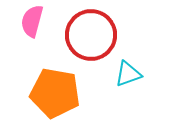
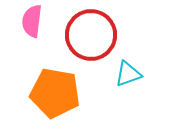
pink semicircle: rotated 8 degrees counterclockwise
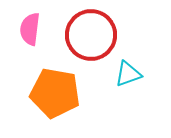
pink semicircle: moved 2 px left, 8 px down
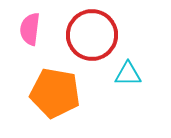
red circle: moved 1 px right
cyan triangle: rotated 20 degrees clockwise
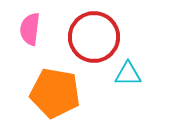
red circle: moved 2 px right, 2 px down
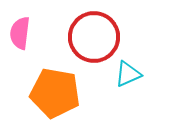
pink semicircle: moved 10 px left, 4 px down
cyan triangle: rotated 24 degrees counterclockwise
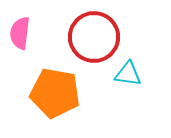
cyan triangle: rotated 32 degrees clockwise
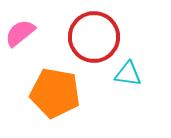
pink semicircle: rotated 44 degrees clockwise
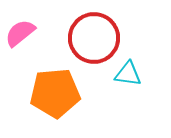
red circle: moved 1 px down
orange pentagon: rotated 15 degrees counterclockwise
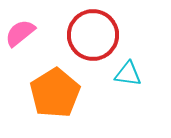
red circle: moved 1 px left, 3 px up
orange pentagon: rotated 27 degrees counterclockwise
